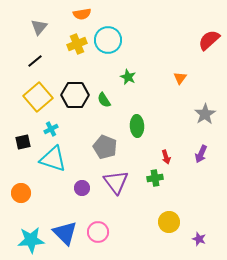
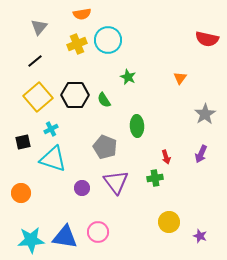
red semicircle: moved 2 px left, 1 px up; rotated 125 degrees counterclockwise
blue triangle: moved 4 px down; rotated 36 degrees counterclockwise
purple star: moved 1 px right, 3 px up
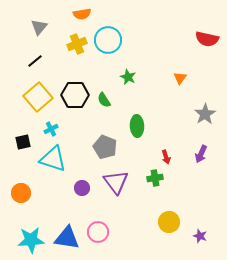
blue triangle: moved 2 px right, 1 px down
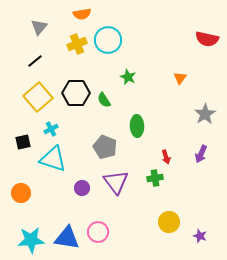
black hexagon: moved 1 px right, 2 px up
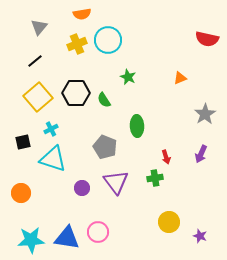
orange triangle: rotated 32 degrees clockwise
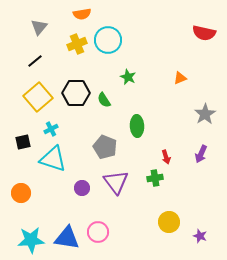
red semicircle: moved 3 px left, 6 px up
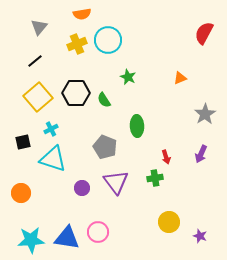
red semicircle: rotated 105 degrees clockwise
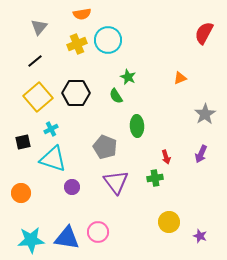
green semicircle: moved 12 px right, 4 px up
purple circle: moved 10 px left, 1 px up
